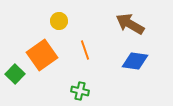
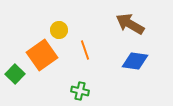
yellow circle: moved 9 px down
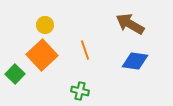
yellow circle: moved 14 px left, 5 px up
orange square: rotated 8 degrees counterclockwise
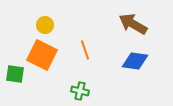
brown arrow: moved 3 px right
orange square: rotated 20 degrees counterclockwise
green square: rotated 36 degrees counterclockwise
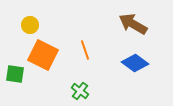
yellow circle: moved 15 px left
orange square: moved 1 px right
blue diamond: moved 2 px down; rotated 28 degrees clockwise
green cross: rotated 24 degrees clockwise
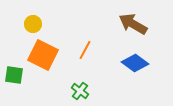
yellow circle: moved 3 px right, 1 px up
orange line: rotated 48 degrees clockwise
green square: moved 1 px left, 1 px down
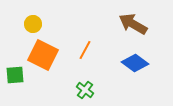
green square: moved 1 px right; rotated 12 degrees counterclockwise
green cross: moved 5 px right, 1 px up
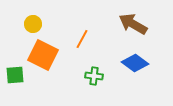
orange line: moved 3 px left, 11 px up
green cross: moved 9 px right, 14 px up; rotated 30 degrees counterclockwise
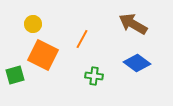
blue diamond: moved 2 px right
green square: rotated 12 degrees counterclockwise
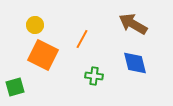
yellow circle: moved 2 px right, 1 px down
blue diamond: moved 2 px left; rotated 40 degrees clockwise
green square: moved 12 px down
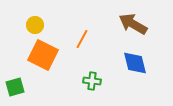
green cross: moved 2 px left, 5 px down
